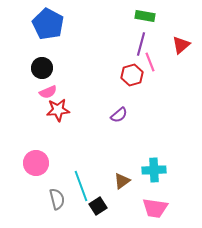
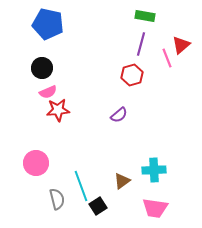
blue pentagon: rotated 16 degrees counterclockwise
pink line: moved 17 px right, 4 px up
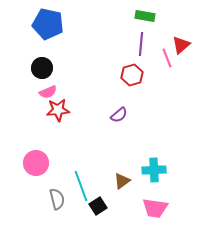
purple line: rotated 10 degrees counterclockwise
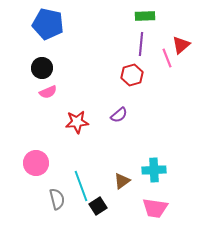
green rectangle: rotated 12 degrees counterclockwise
red star: moved 19 px right, 12 px down
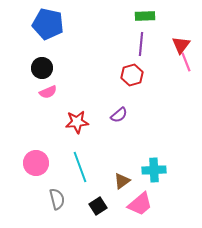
red triangle: rotated 12 degrees counterclockwise
pink line: moved 19 px right, 4 px down
cyan line: moved 1 px left, 19 px up
pink trapezoid: moved 15 px left, 4 px up; rotated 48 degrees counterclockwise
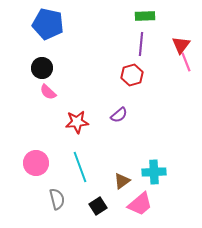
pink semicircle: rotated 66 degrees clockwise
cyan cross: moved 2 px down
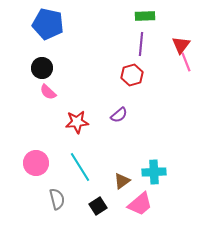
cyan line: rotated 12 degrees counterclockwise
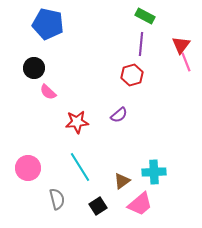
green rectangle: rotated 30 degrees clockwise
black circle: moved 8 px left
pink circle: moved 8 px left, 5 px down
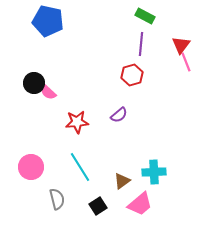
blue pentagon: moved 3 px up
black circle: moved 15 px down
pink circle: moved 3 px right, 1 px up
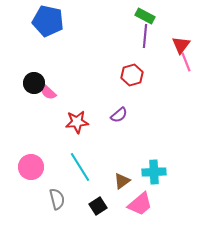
purple line: moved 4 px right, 8 px up
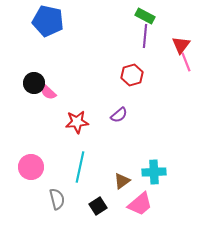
cyan line: rotated 44 degrees clockwise
